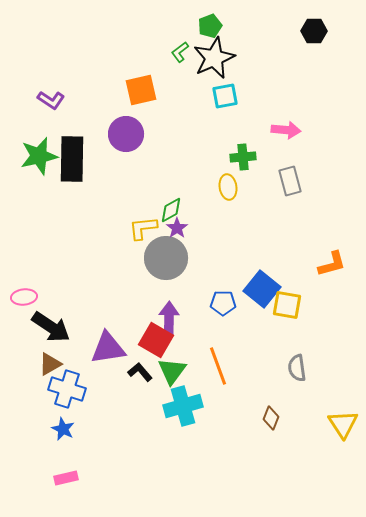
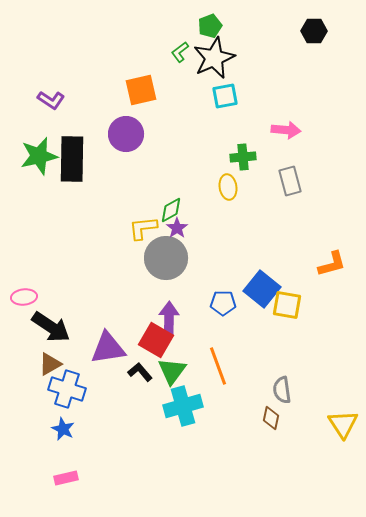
gray semicircle: moved 15 px left, 22 px down
brown diamond: rotated 10 degrees counterclockwise
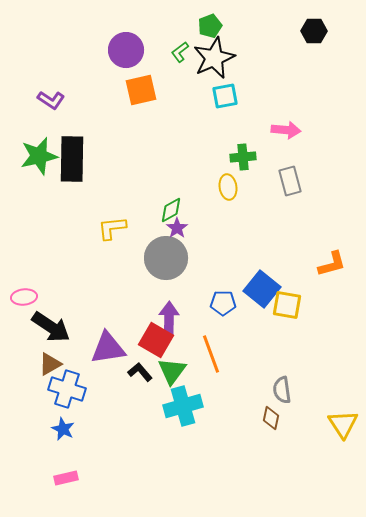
purple circle: moved 84 px up
yellow L-shape: moved 31 px left
orange line: moved 7 px left, 12 px up
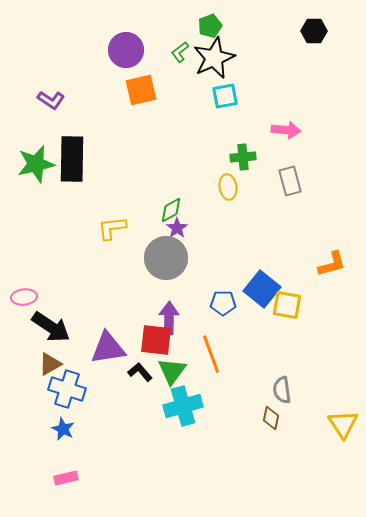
green star: moved 3 px left, 8 px down
red square: rotated 24 degrees counterclockwise
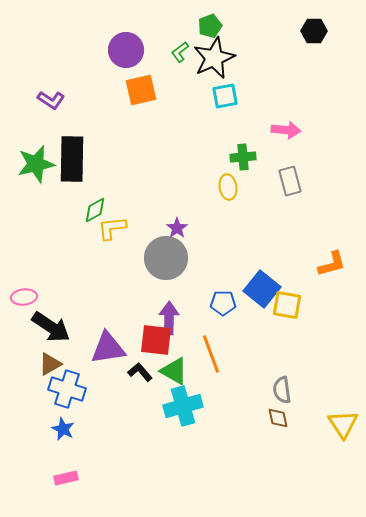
green diamond: moved 76 px left
green triangle: moved 2 px right; rotated 36 degrees counterclockwise
brown diamond: moved 7 px right; rotated 25 degrees counterclockwise
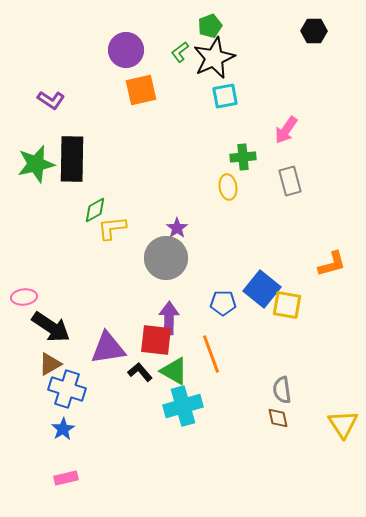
pink arrow: rotated 120 degrees clockwise
blue star: rotated 15 degrees clockwise
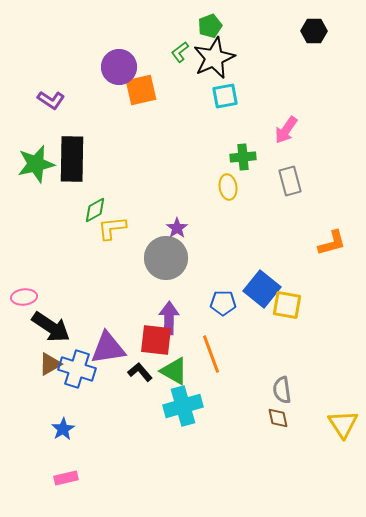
purple circle: moved 7 px left, 17 px down
orange L-shape: moved 21 px up
blue cross: moved 10 px right, 20 px up
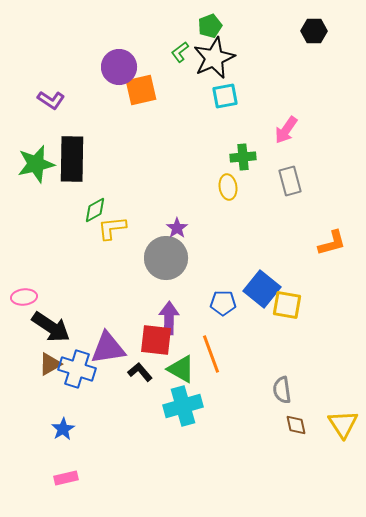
green triangle: moved 7 px right, 2 px up
brown diamond: moved 18 px right, 7 px down
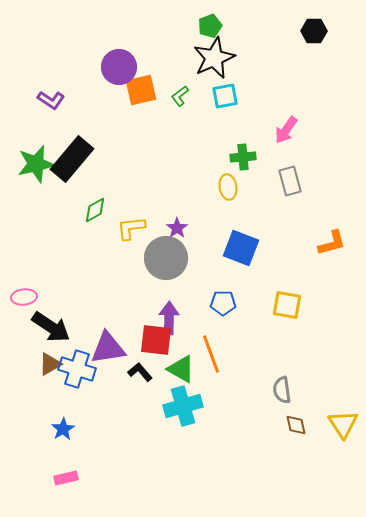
green L-shape: moved 44 px down
black rectangle: rotated 39 degrees clockwise
yellow L-shape: moved 19 px right
blue square: moved 21 px left, 41 px up; rotated 18 degrees counterclockwise
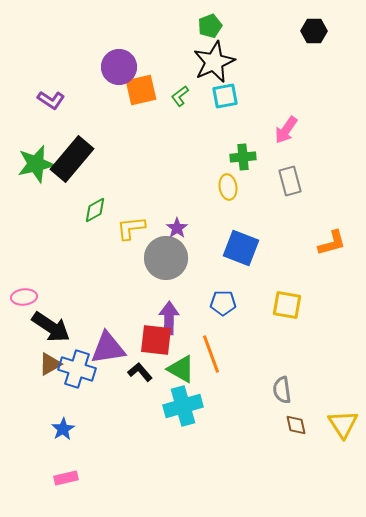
black star: moved 4 px down
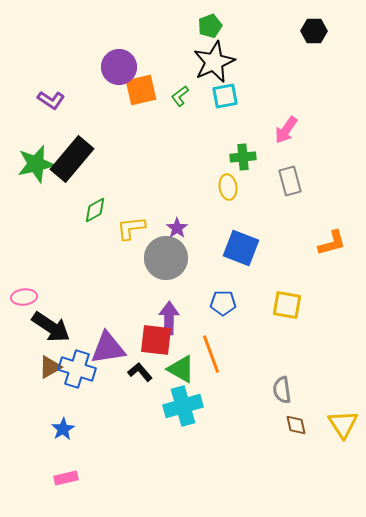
brown triangle: moved 3 px down
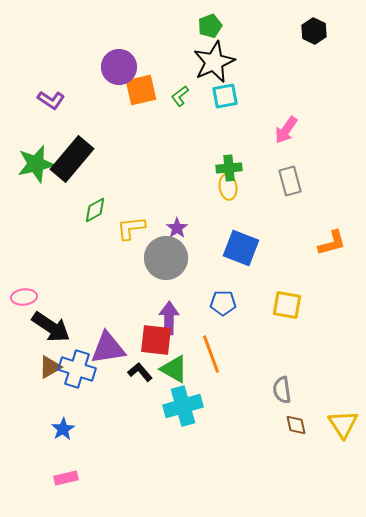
black hexagon: rotated 25 degrees clockwise
green cross: moved 14 px left, 11 px down
green triangle: moved 7 px left
